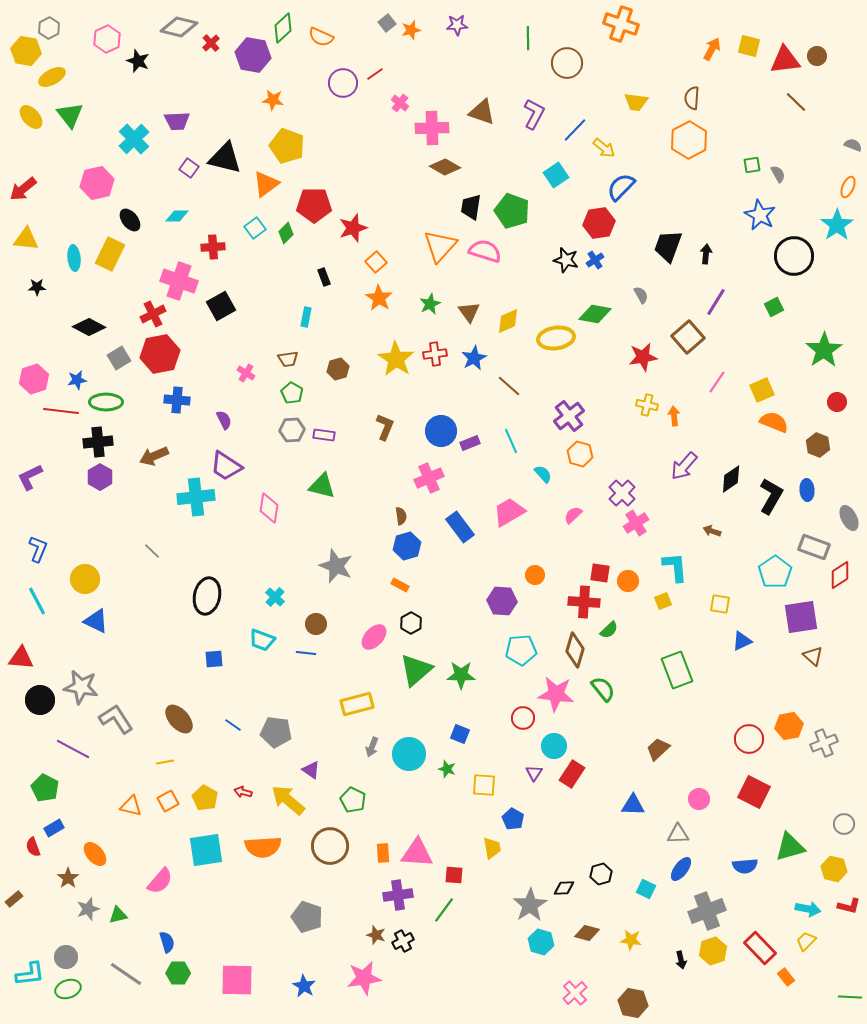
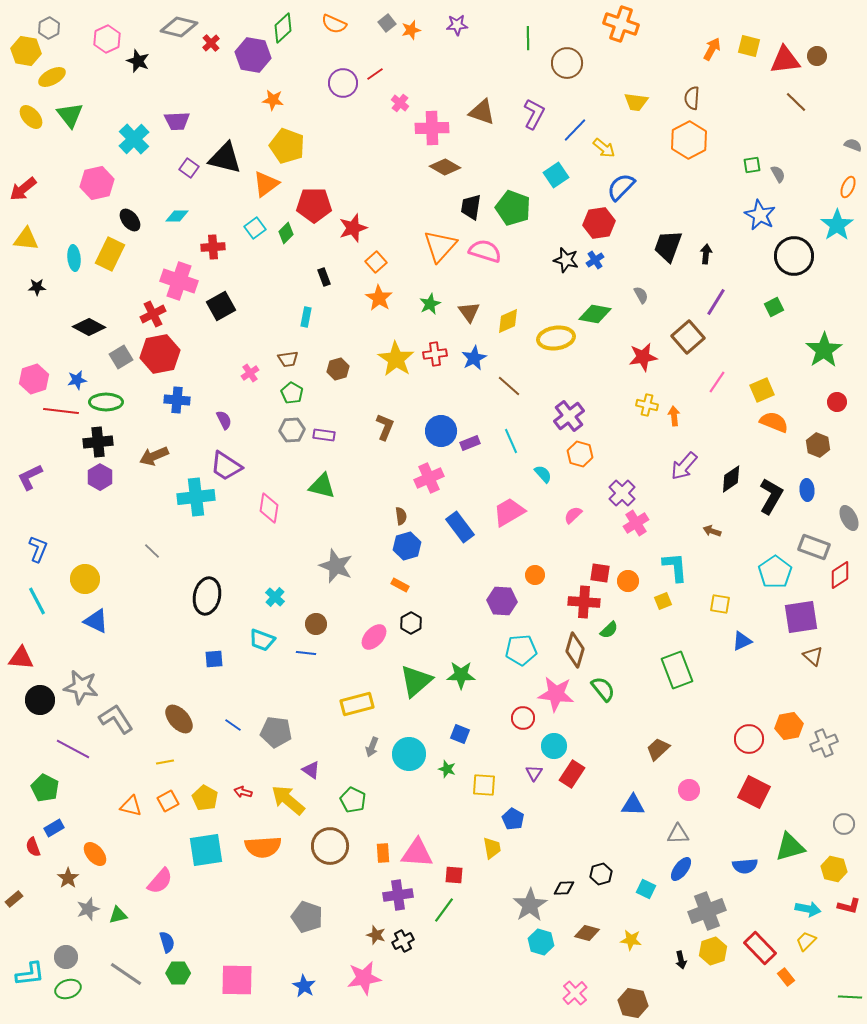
orange semicircle at (321, 37): moved 13 px right, 13 px up
green pentagon at (512, 211): moved 1 px right, 3 px up
gray square at (119, 358): moved 2 px right, 1 px up
pink cross at (246, 373): moved 4 px right; rotated 24 degrees clockwise
green triangle at (416, 670): moved 11 px down
pink circle at (699, 799): moved 10 px left, 9 px up
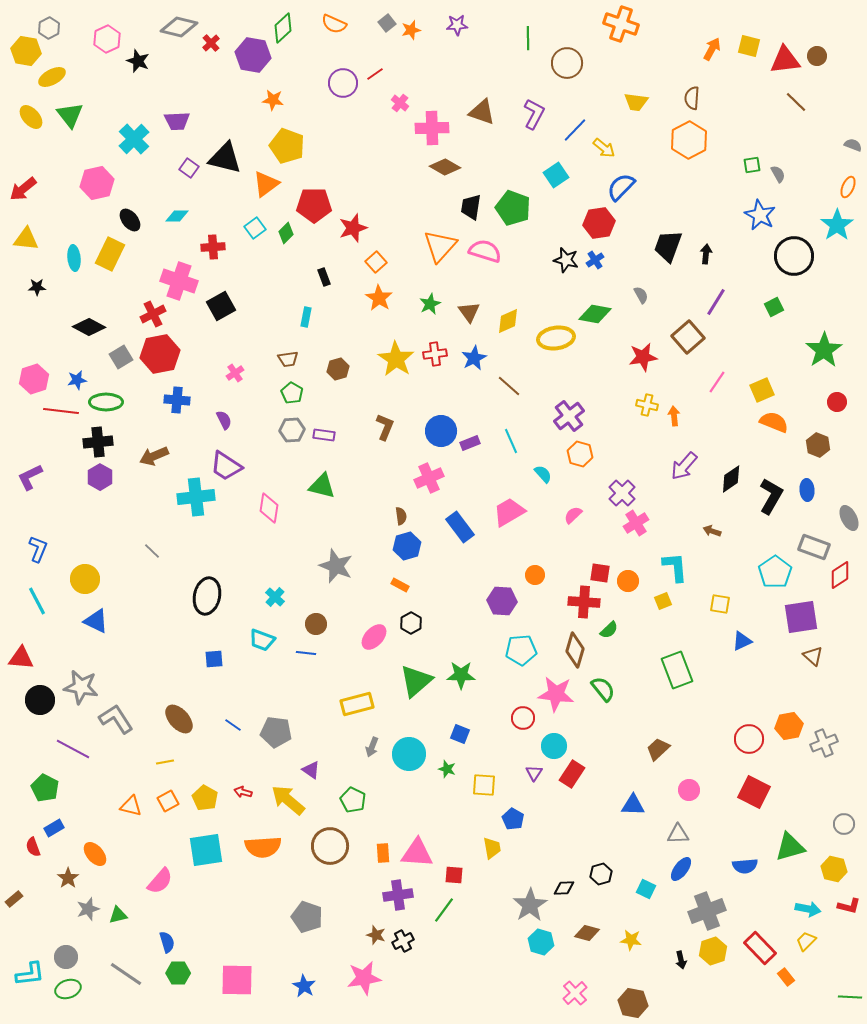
pink cross at (250, 373): moved 15 px left
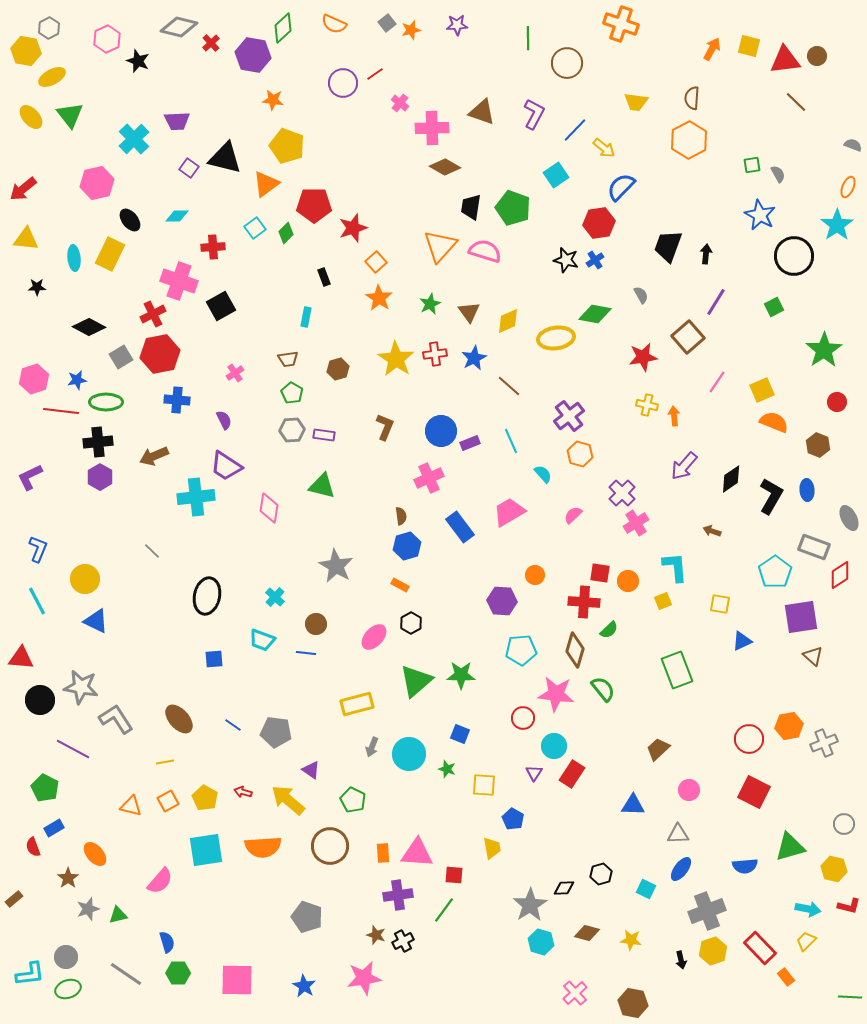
gray star at (336, 566): rotated 8 degrees clockwise
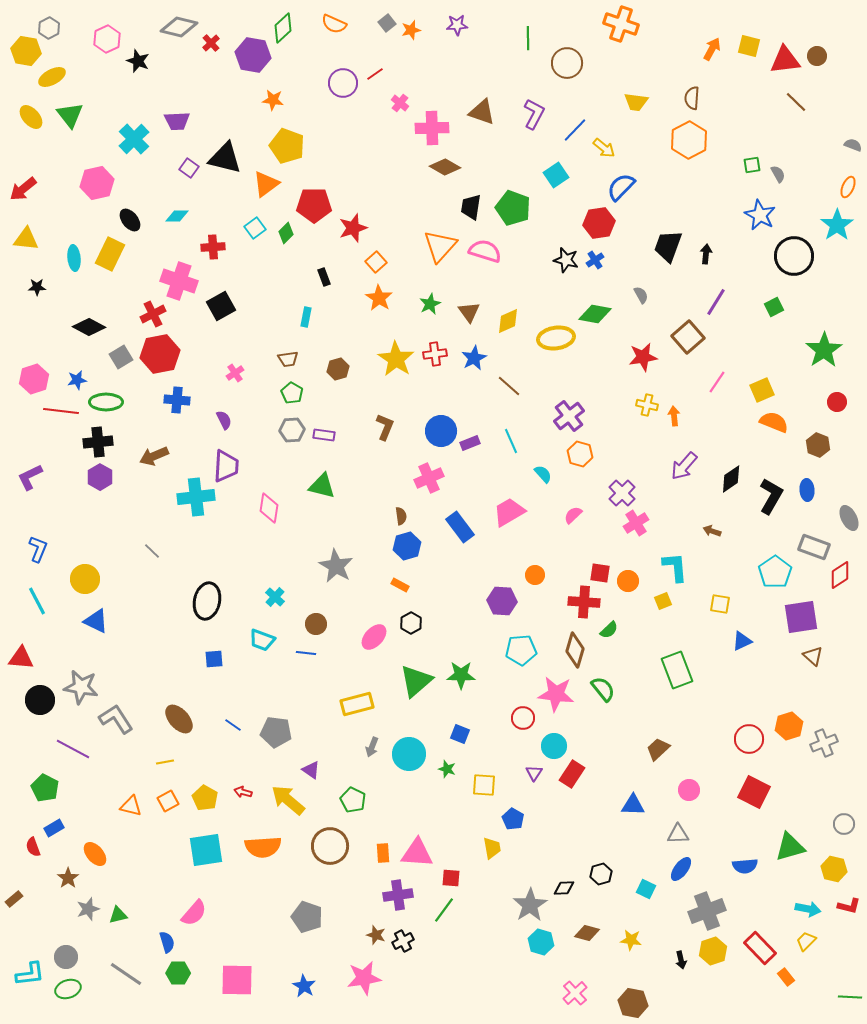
purple trapezoid at (226, 466): rotated 120 degrees counterclockwise
black ellipse at (207, 596): moved 5 px down
orange hexagon at (789, 726): rotated 8 degrees counterclockwise
red square at (454, 875): moved 3 px left, 3 px down
pink semicircle at (160, 881): moved 34 px right, 32 px down
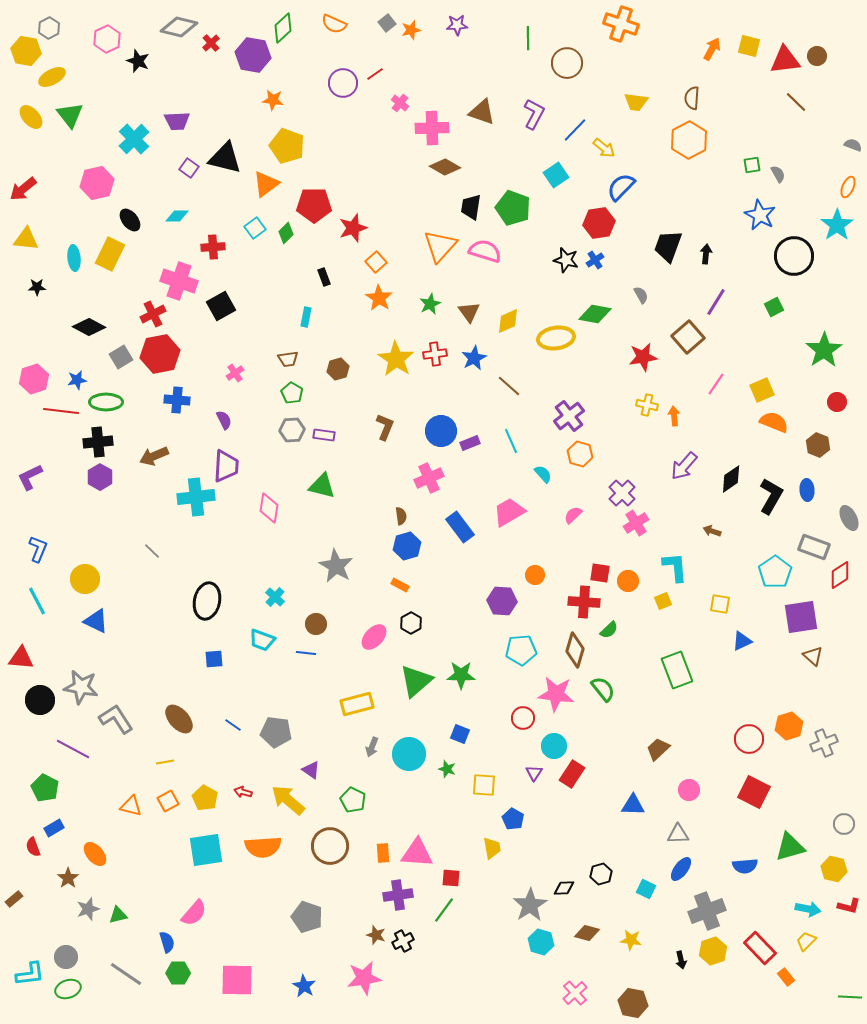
pink line at (717, 382): moved 1 px left, 2 px down
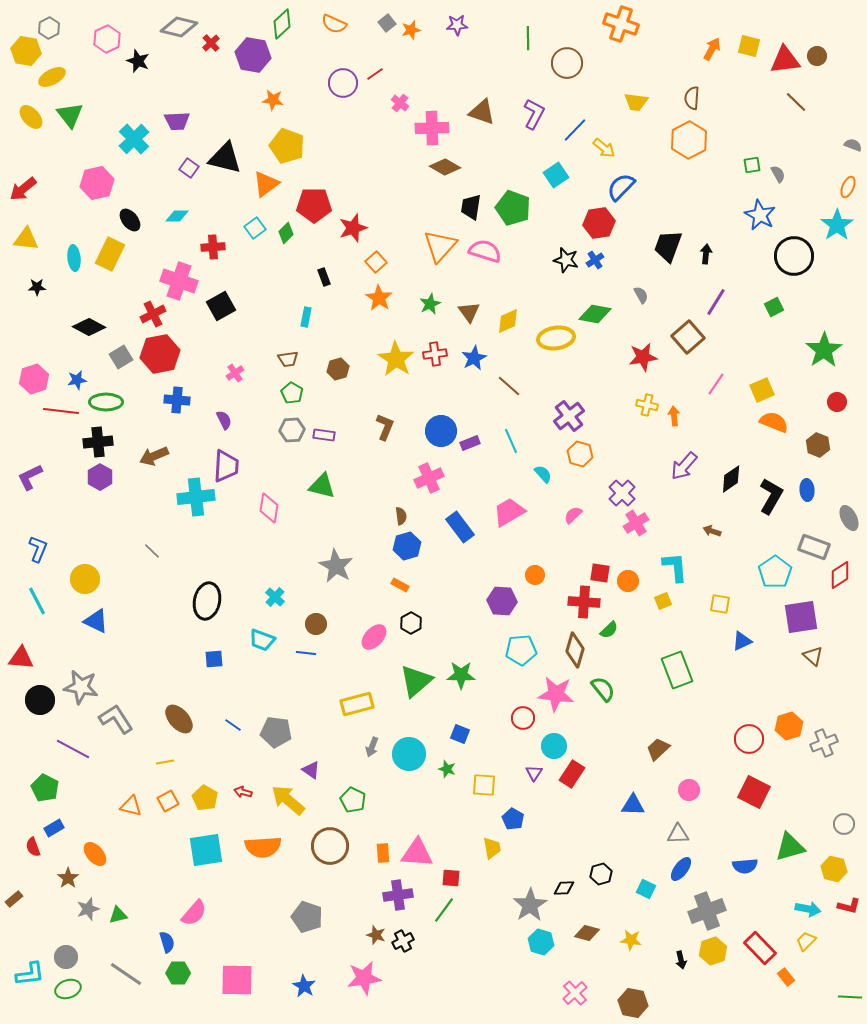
green diamond at (283, 28): moved 1 px left, 4 px up
